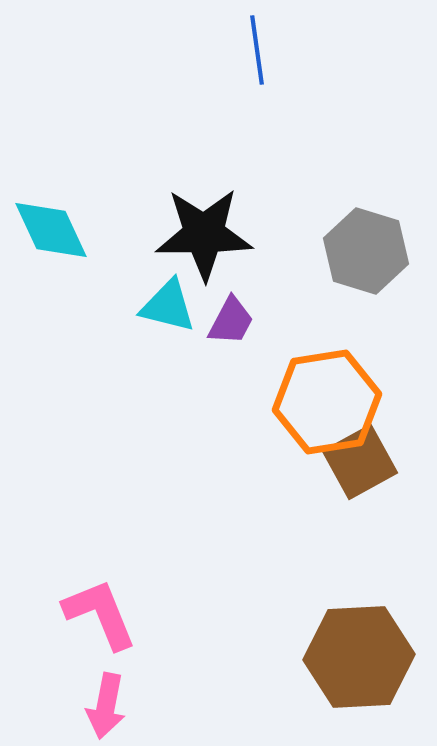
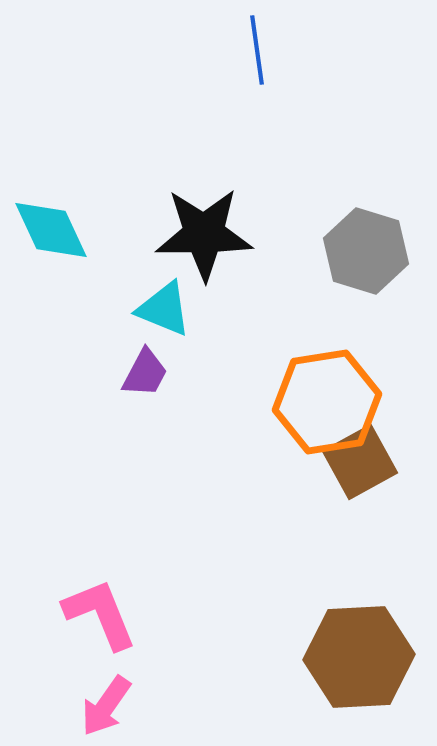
cyan triangle: moved 4 px left, 3 px down; rotated 8 degrees clockwise
purple trapezoid: moved 86 px left, 52 px down
pink arrow: rotated 24 degrees clockwise
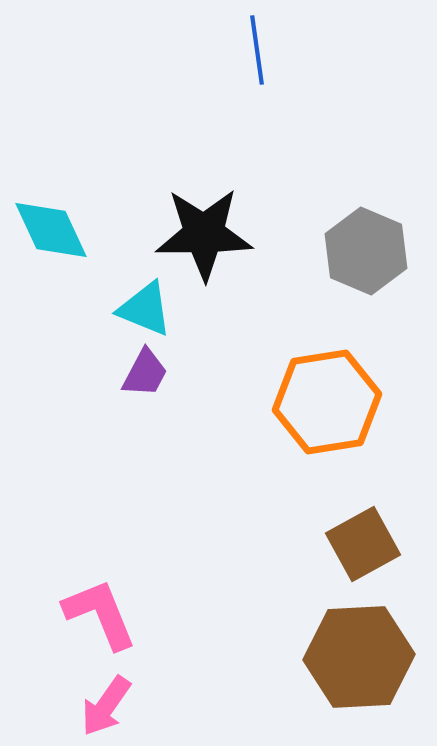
gray hexagon: rotated 6 degrees clockwise
cyan triangle: moved 19 px left
brown square: moved 3 px right, 82 px down
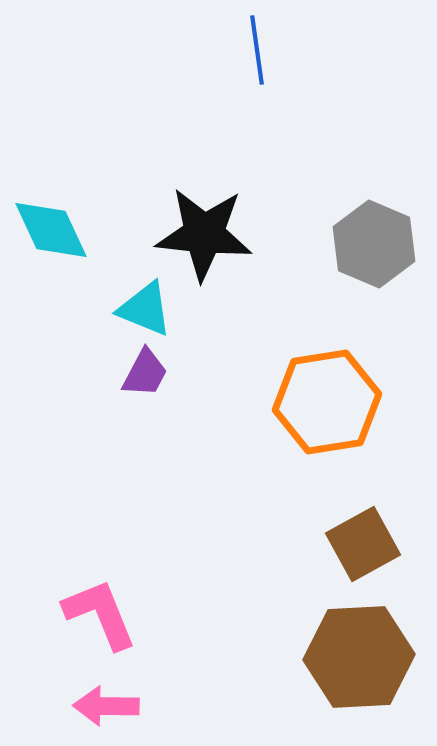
black star: rotated 6 degrees clockwise
gray hexagon: moved 8 px right, 7 px up
pink arrow: rotated 56 degrees clockwise
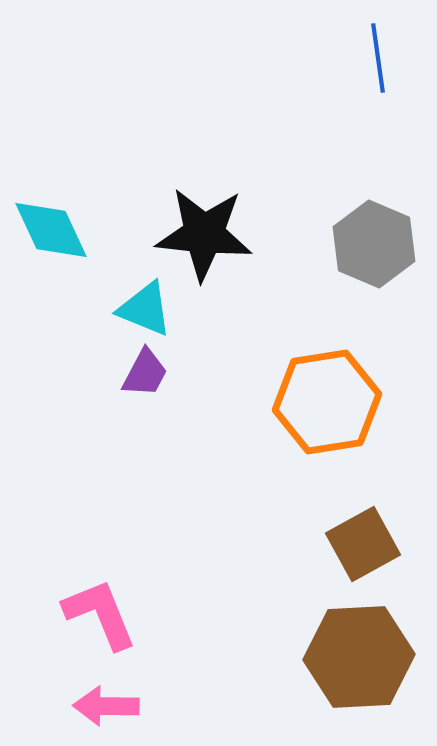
blue line: moved 121 px right, 8 px down
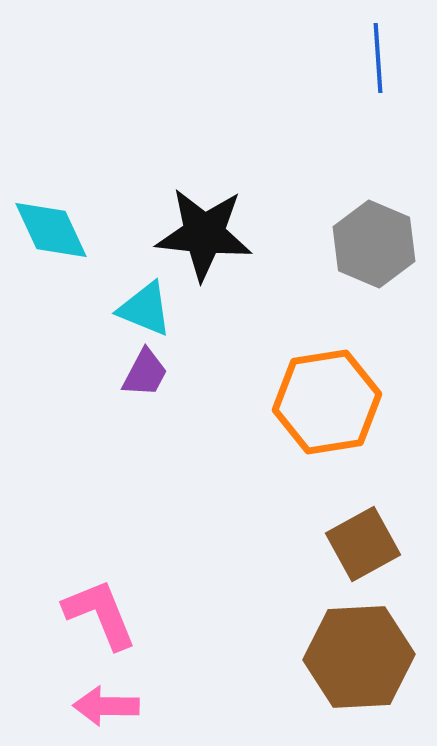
blue line: rotated 4 degrees clockwise
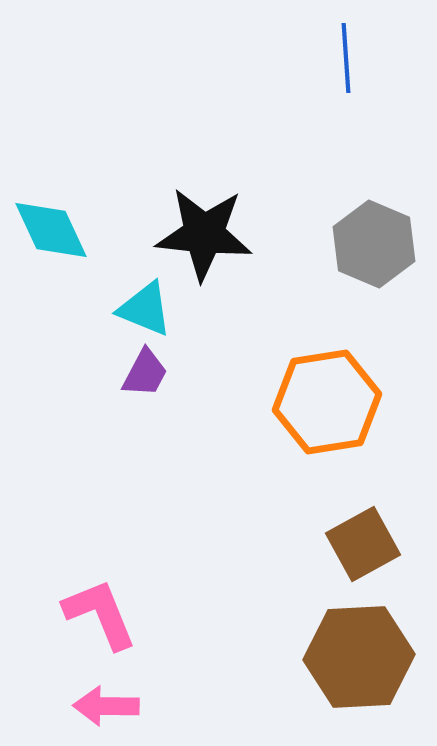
blue line: moved 32 px left
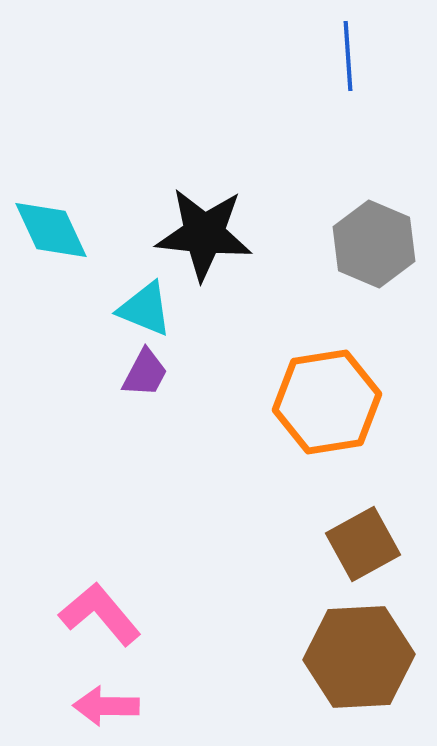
blue line: moved 2 px right, 2 px up
pink L-shape: rotated 18 degrees counterclockwise
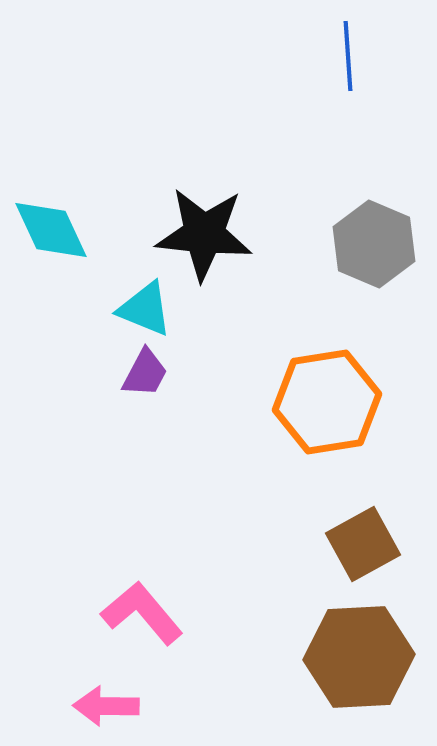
pink L-shape: moved 42 px right, 1 px up
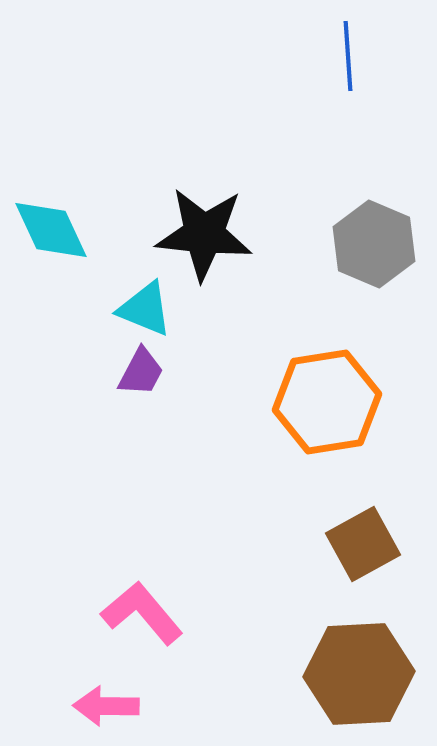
purple trapezoid: moved 4 px left, 1 px up
brown hexagon: moved 17 px down
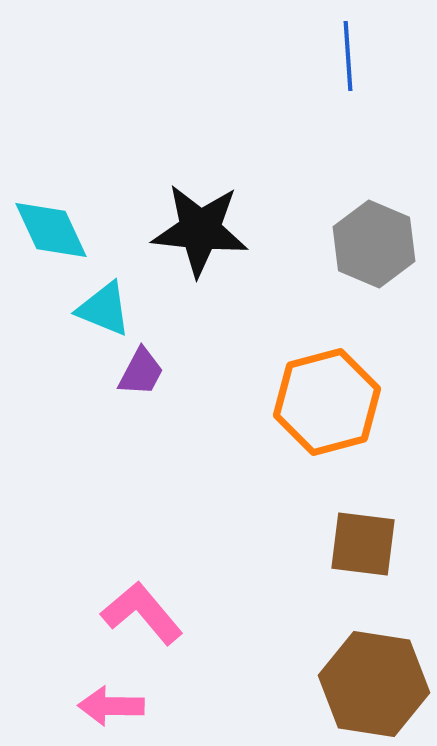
black star: moved 4 px left, 4 px up
cyan triangle: moved 41 px left
orange hexagon: rotated 6 degrees counterclockwise
brown square: rotated 36 degrees clockwise
brown hexagon: moved 15 px right, 10 px down; rotated 12 degrees clockwise
pink arrow: moved 5 px right
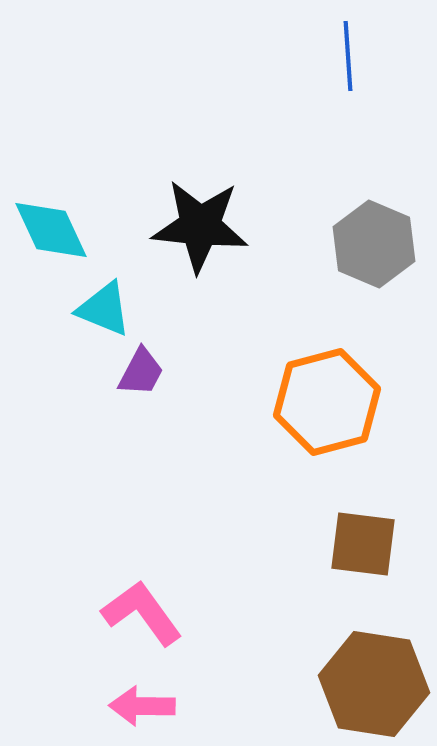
black star: moved 4 px up
pink L-shape: rotated 4 degrees clockwise
pink arrow: moved 31 px right
